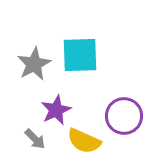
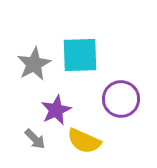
purple circle: moved 3 px left, 17 px up
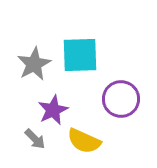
purple star: moved 3 px left
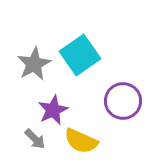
cyan square: rotated 33 degrees counterclockwise
purple circle: moved 2 px right, 2 px down
yellow semicircle: moved 3 px left
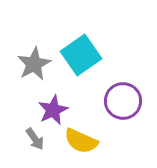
cyan square: moved 1 px right
gray arrow: rotated 10 degrees clockwise
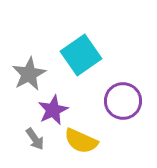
gray star: moved 5 px left, 10 px down
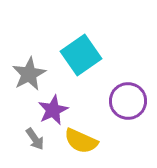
purple circle: moved 5 px right
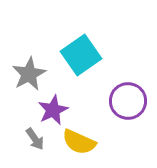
yellow semicircle: moved 2 px left, 1 px down
